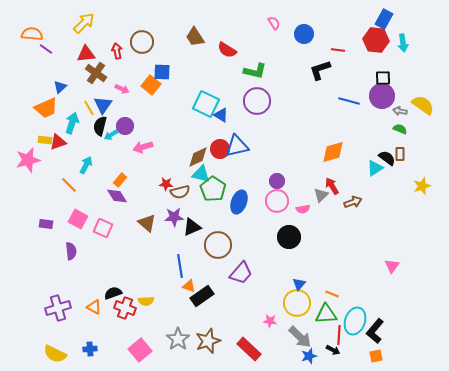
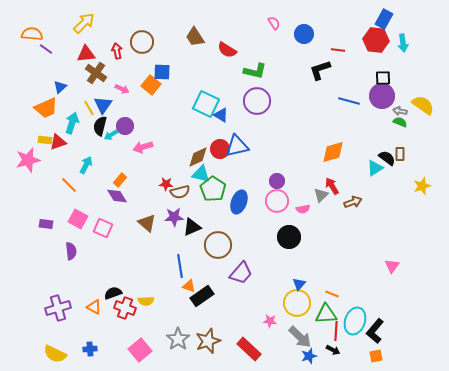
green semicircle at (400, 129): moved 7 px up
red line at (339, 335): moved 3 px left, 4 px up
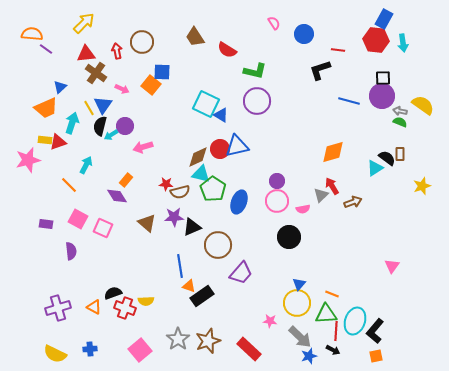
orange rectangle at (120, 180): moved 6 px right
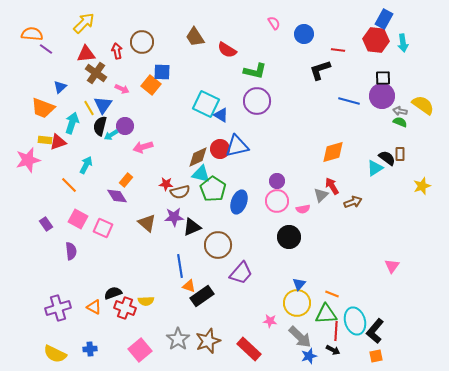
orange trapezoid at (46, 108): moved 3 px left; rotated 45 degrees clockwise
purple rectangle at (46, 224): rotated 48 degrees clockwise
cyan ellipse at (355, 321): rotated 36 degrees counterclockwise
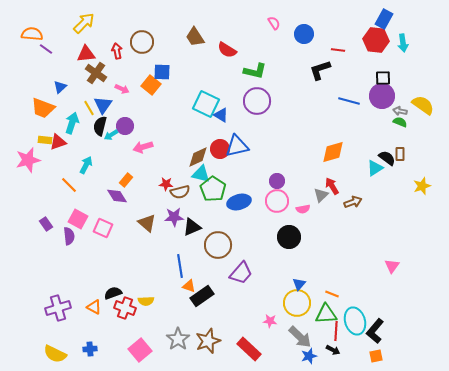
blue ellipse at (239, 202): rotated 55 degrees clockwise
purple semicircle at (71, 251): moved 2 px left, 15 px up
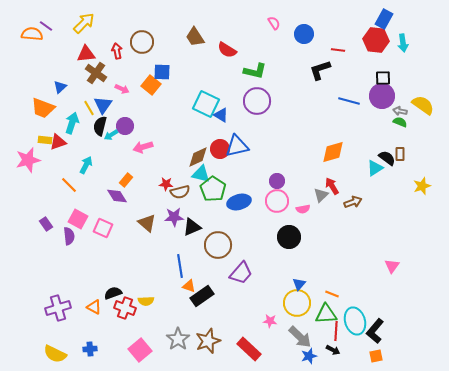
purple line at (46, 49): moved 23 px up
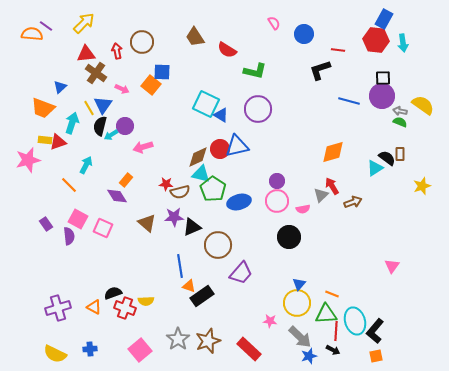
purple circle at (257, 101): moved 1 px right, 8 px down
